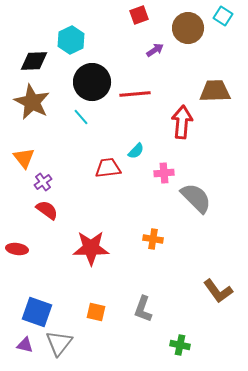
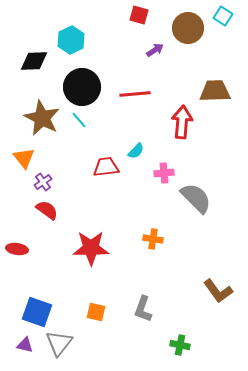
red square: rotated 36 degrees clockwise
black circle: moved 10 px left, 5 px down
brown star: moved 10 px right, 16 px down
cyan line: moved 2 px left, 3 px down
red trapezoid: moved 2 px left, 1 px up
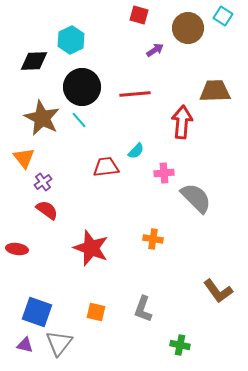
red star: rotated 21 degrees clockwise
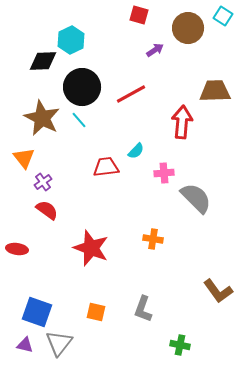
black diamond: moved 9 px right
red line: moved 4 px left; rotated 24 degrees counterclockwise
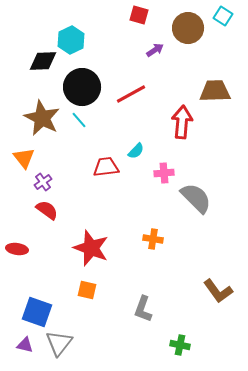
orange square: moved 9 px left, 22 px up
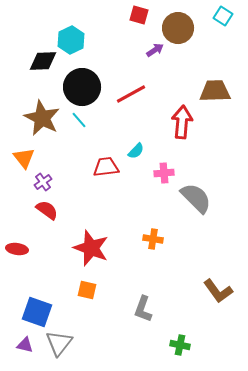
brown circle: moved 10 px left
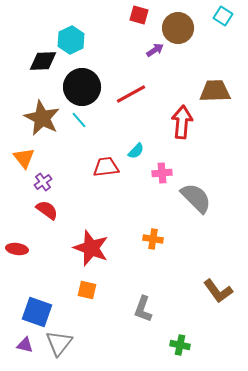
pink cross: moved 2 px left
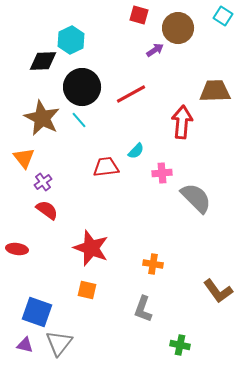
orange cross: moved 25 px down
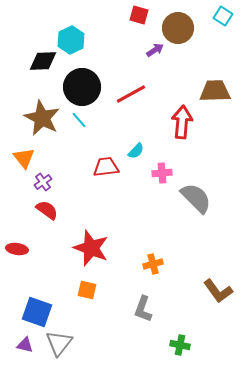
orange cross: rotated 24 degrees counterclockwise
